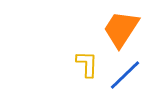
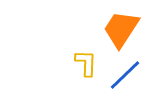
yellow L-shape: moved 1 px left, 1 px up
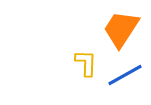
blue line: rotated 15 degrees clockwise
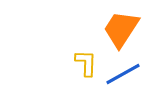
blue line: moved 2 px left, 1 px up
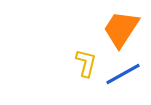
yellow L-shape: rotated 12 degrees clockwise
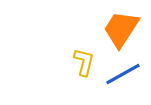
yellow L-shape: moved 2 px left, 1 px up
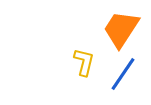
blue line: rotated 27 degrees counterclockwise
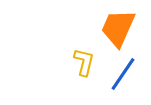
orange trapezoid: moved 3 px left, 1 px up; rotated 9 degrees counterclockwise
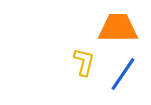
orange trapezoid: rotated 66 degrees clockwise
